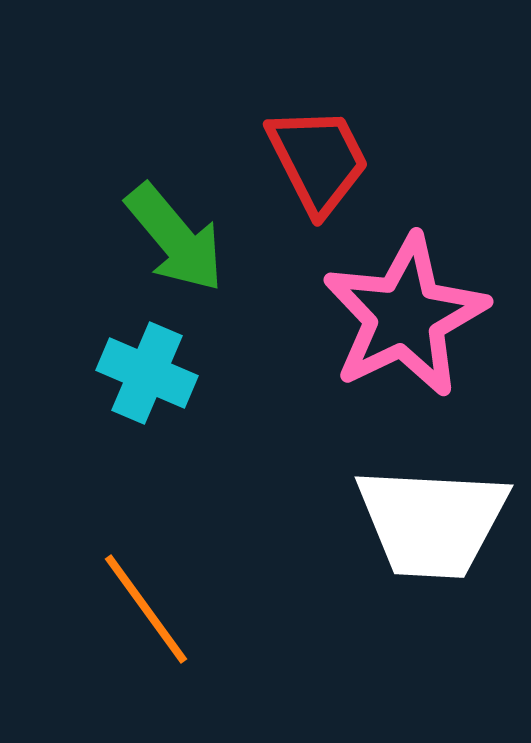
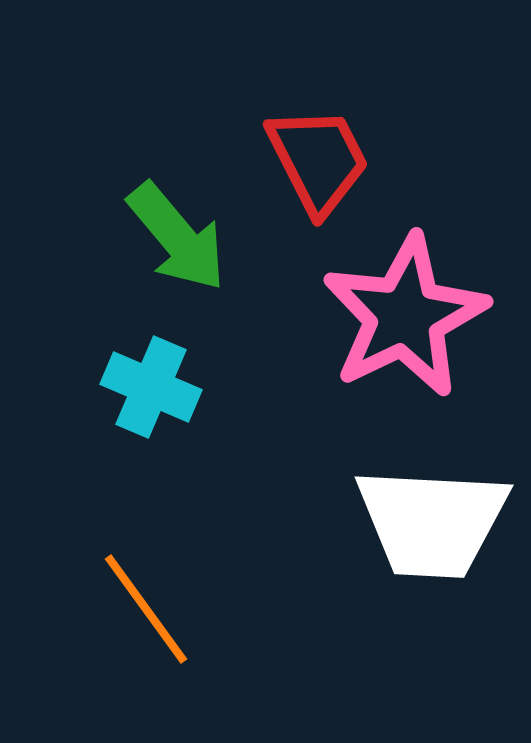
green arrow: moved 2 px right, 1 px up
cyan cross: moved 4 px right, 14 px down
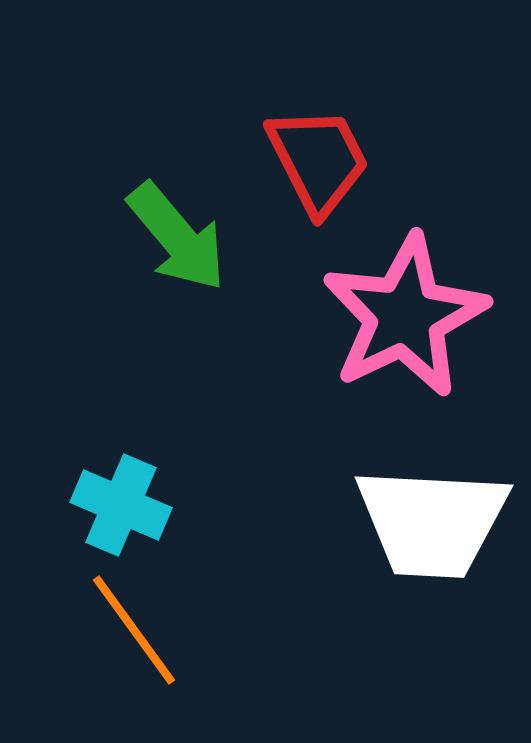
cyan cross: moved 30 px left, 118 px down
orange line: moved 12 px left, 21 px down
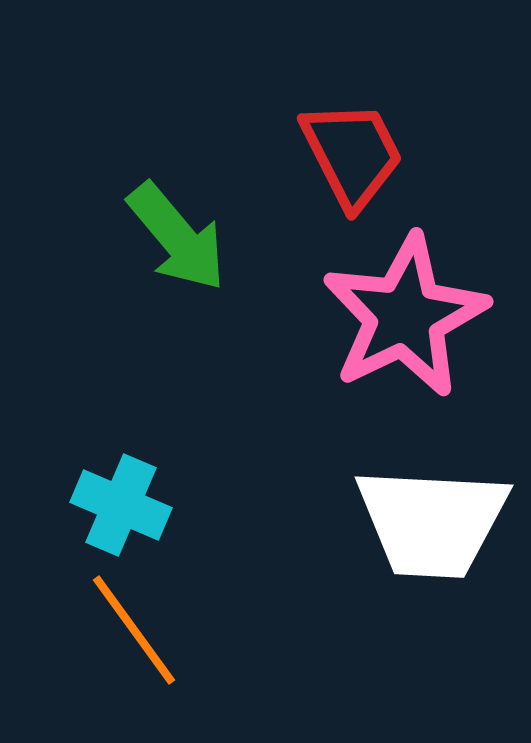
red trapezoid: moved 34 px right, 6 px up
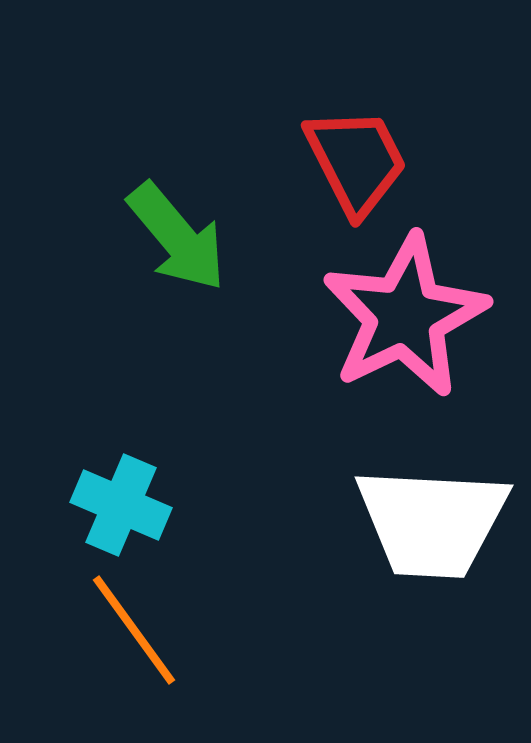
red trapezoid: moved 4 px right, 7 px down
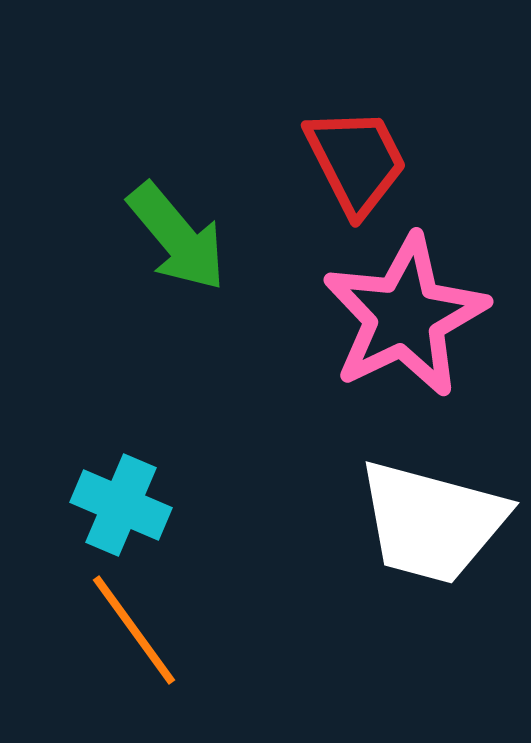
white trapezoid: rotated 12 degrees clockwise
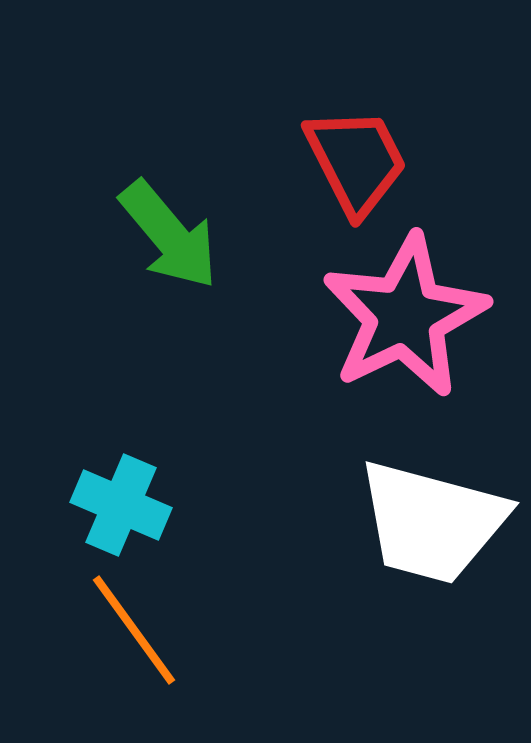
green arrow: moved 8 px left, 2 px up
